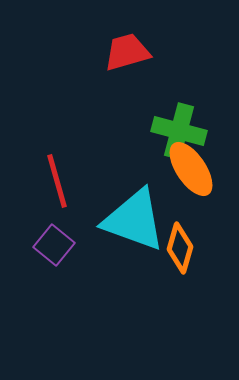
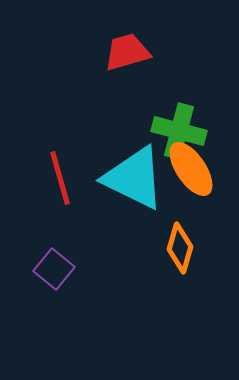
red line: moved 3 px right, 3 px up
cyan triangle: moved 42 px up; rotated 6 degrees clockwise
purple square: moved 24 px down
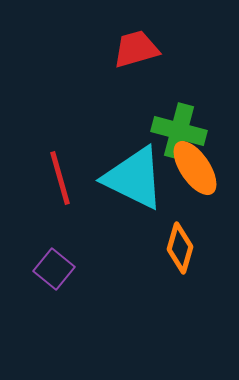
red trapezoid: moved 9 px right, 3 px up
orange ellipse: moved 4 px right, 1 px up
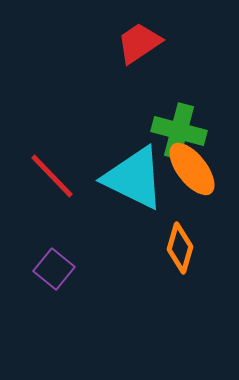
red trapezoid: moved 3 px right, 6 px up; rotated 18 degrees counterclockwise
orange ellipse: moved 3 px left, 1 px down; rotated 4 degrees counterclockwise
red line: moved 8 px left, 2 px up; rotated 28 degrees counterclockwise
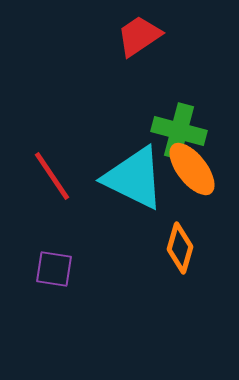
red trapezoid: moved 7 px up
red line: rotated 10 degrees clockwise
purple square: rotated 30 degrees counterclockwise
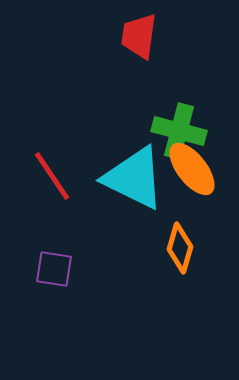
red trapezoid: rotated 48 degrees counterclockwise
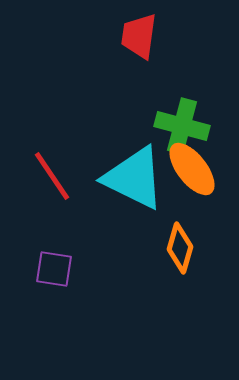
green cross: moved 3 px right, 5 px up
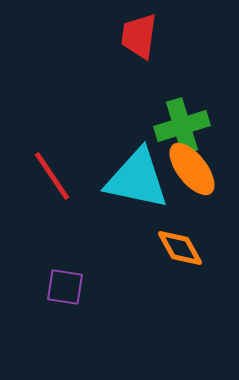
green cross: rotated 32 degrees counterclockwise
cyan triangle: moved 3 px right, 1 px down; rotated 14 degrees counterclockwise
orange diamond: rotated 45 degrees counterclockwise
purple square: moved 11 px right, 18 px down
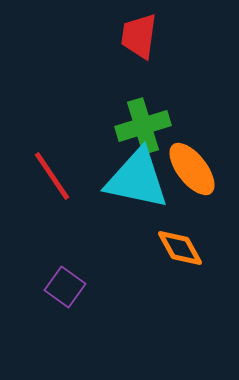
green cross: moved 39 px left
purple square: rotated 27 degrees clockwise
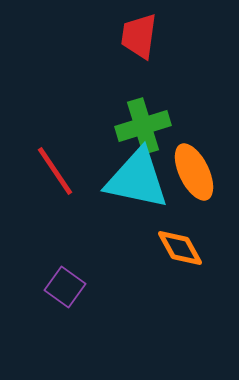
orange ellipse: moved 2 px right, 3 px down; rotated 12 degrees clockwise
red line: moved 3 px right, 5 px up
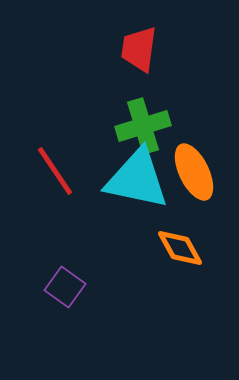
red trapezoid: moved 13 px down
